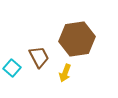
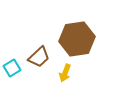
brown trapezoid: rotated 75 degrees clockwise
cyan square: rotated 18 degrees clockwise
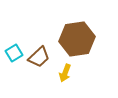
cyan square: moved 2 px right, 15 px up
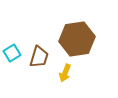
cyan square: moved 2 px left
brown trapezoid: rotated 30 degrees counterclockwise
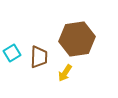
brown trapezoid: rotated 15 degrees counterclockwise
yellow arrow: rotated 12 degrees clockwise
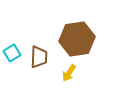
yellow arrow: moved 4 px right
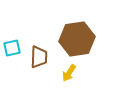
cyan square: moved 5 px up; rotated 18 degrees clockwise
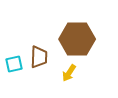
brown hexagon: rotated 8 degrees clockwise
cyan square: moved 2 px right, 16 px down
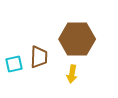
yellow arrow: moved 3 px right, 1 px down; rotated 24 degrees counterclockwise
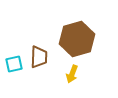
brown hexagon: rotated 16 degrees counterclockwise
yellow arrow: rotated 12 degrees clockwise
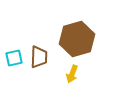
cyan square: moved 6 px up
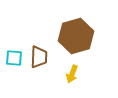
brown hexagon: moved 1 px left, 3 px up
cyan square: rotated 18 degrees clockwise
